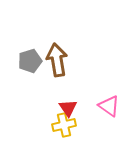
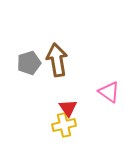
gray pentagon: moved 1 px left, 2 px down
pink triangle: moved 14 px up
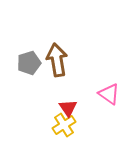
pink triangle: moved 2 px down
yellow cross: rotated 20 degrees counterclockwise
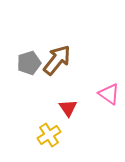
brown arrow: rotated 48 degrees clockwise
yellow cross: moved 15 px left, 10 px down
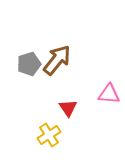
gray pentagon: moved 1 px down
pink triangle: rotated 30 degrees counterclockwise
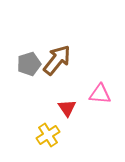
pink triangle: moved 9 px left
red triangle: moved 1 px left
yellow cross: moved 1 px left
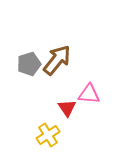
pink triangle: moved 11 px left
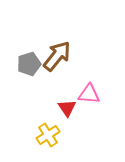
brown arrow: moved 4 px up
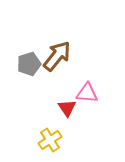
pink triangle: moved 2 px left, 1 px up
yellow cross: moved 2 px right, 5 px down
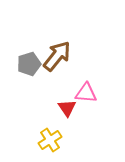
pink triangle: moved 1 px left
